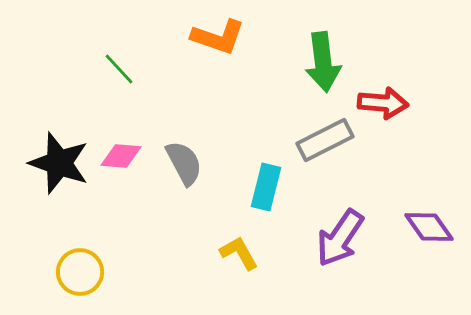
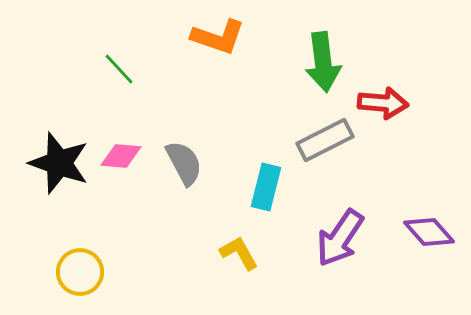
purple diamond: moved 5 px down; rotated 6 degrees counterclockwise
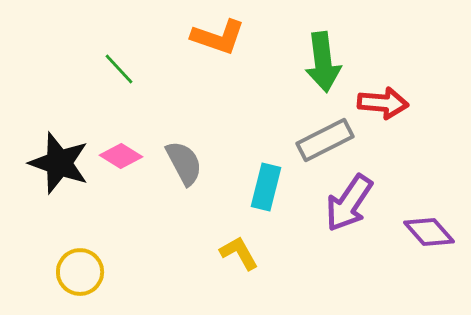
pink diamond: rotated 27 degrees clockwise
purple arrow: moved 9 px right, 35 px up
